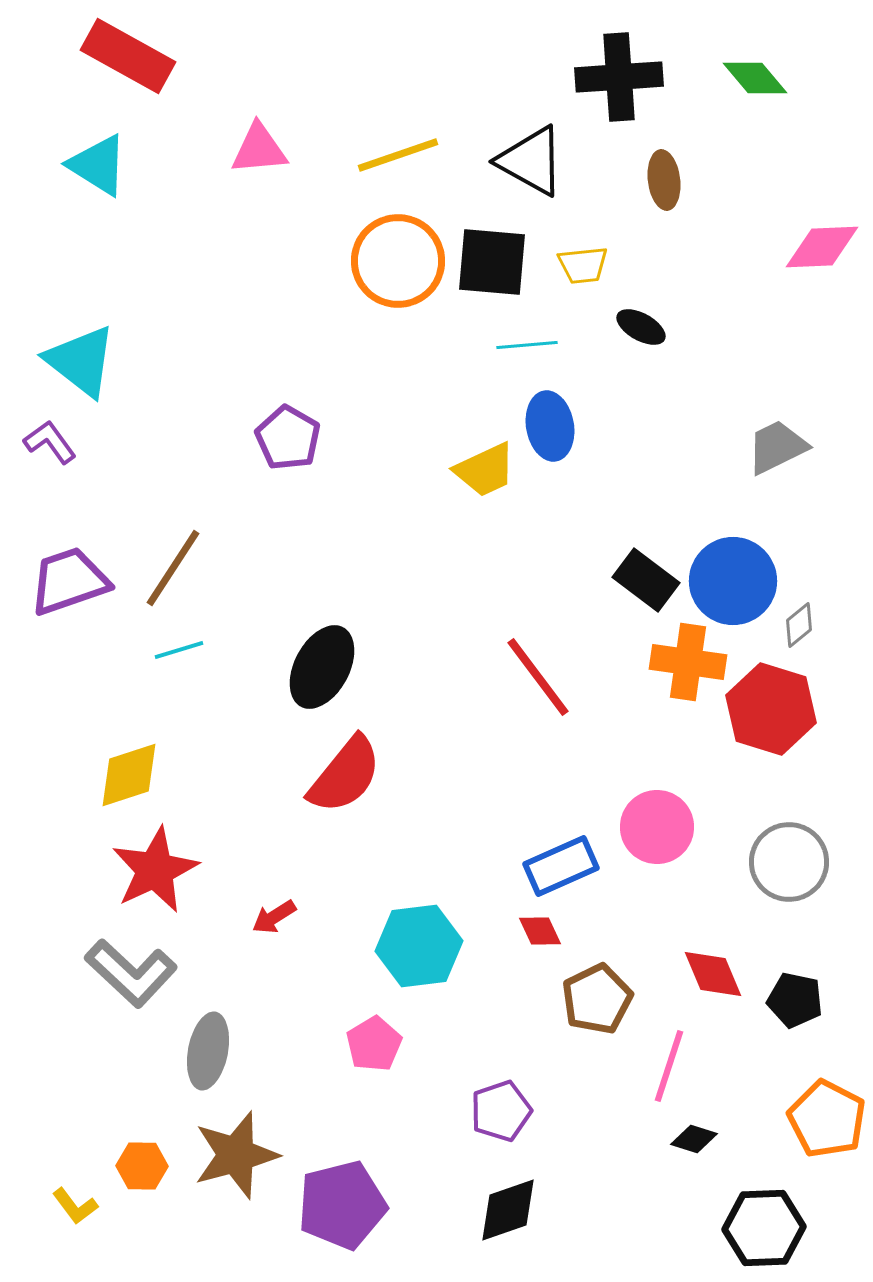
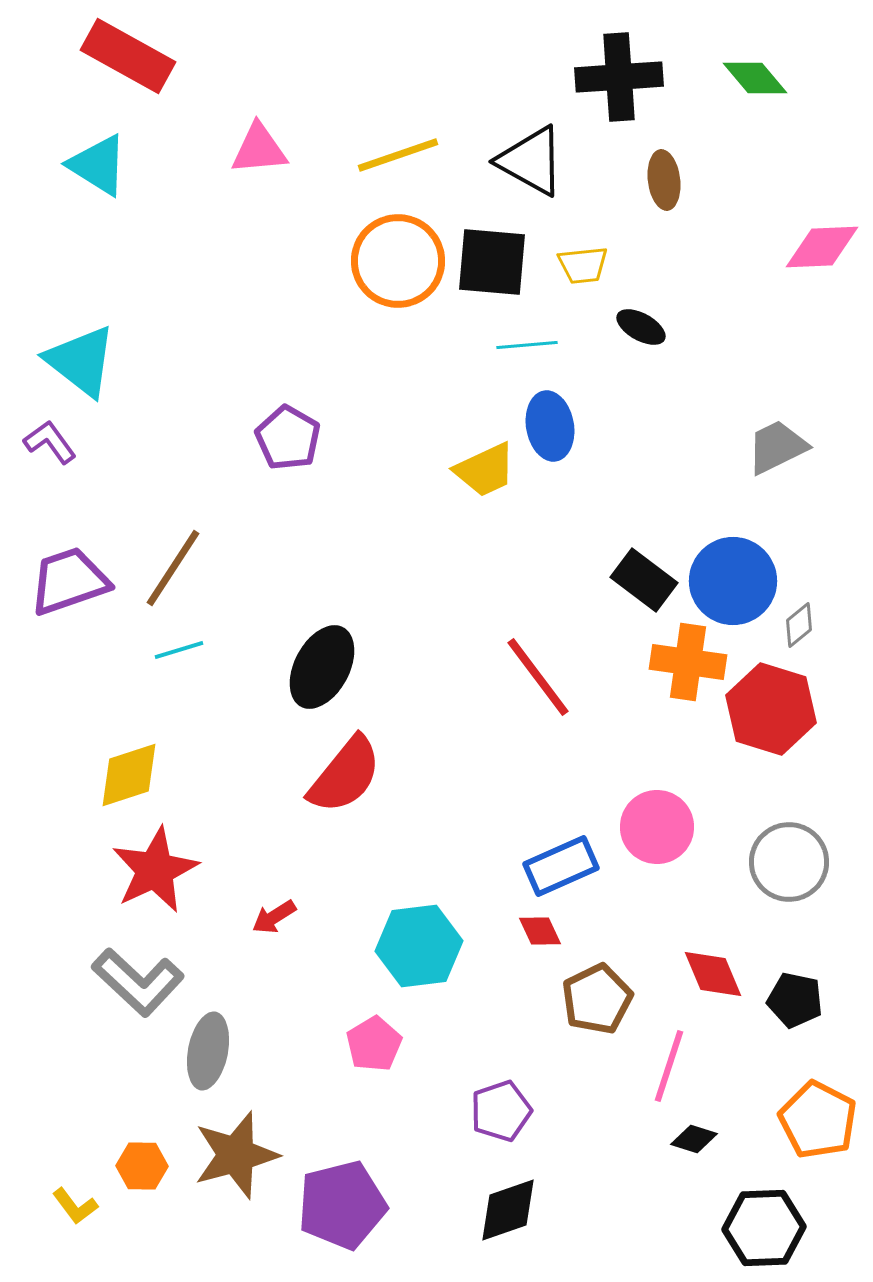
black rectangle at (646, 580): moved 2 px left
gray L-shape at (131, 973): moved 7 px right, 9 px down
orange pentagon at (827, 1119): moved 9 px left, 1 px down
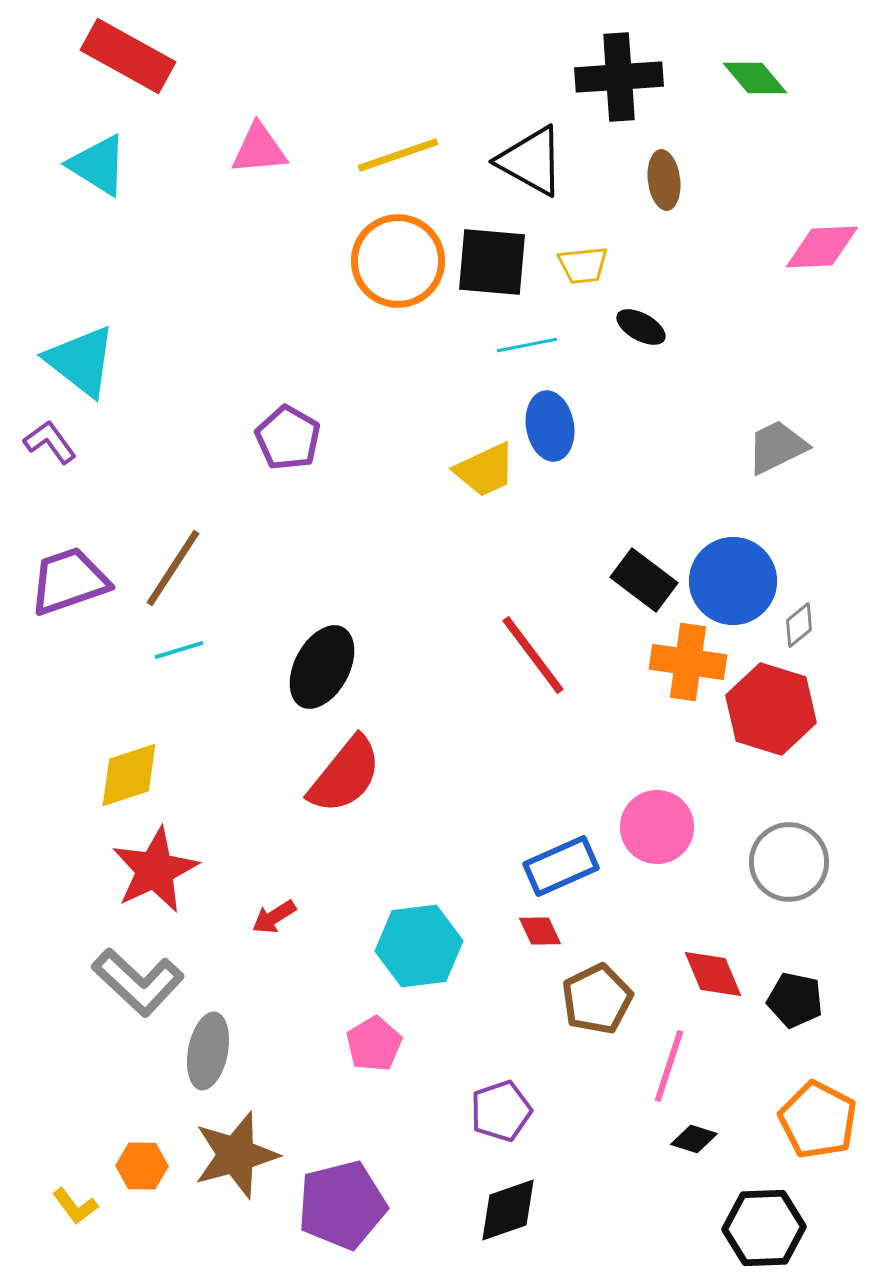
cyan line at (527, 345): rotated 6 degrees counterclockwise
red line at (538, 677): moved 5 px left, 22 px up
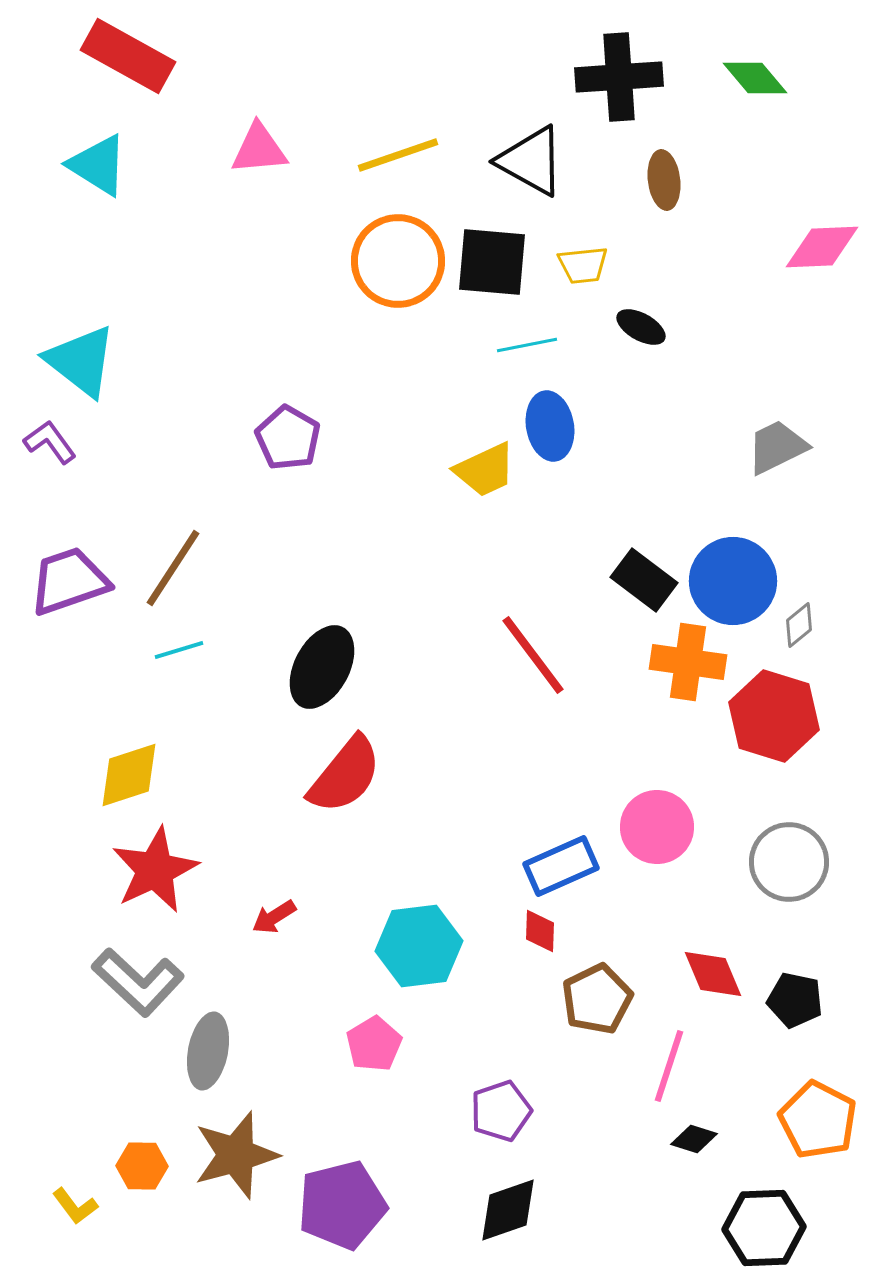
red hexagon at (771, 709): moved 3 px right, 7 px down
red diamond at (540, 931): rotated 27 degrees clockwise
